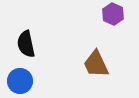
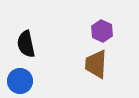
purple hexagon: moved 11 px left, 17 px down
brown trapezoid: rotated 28 degrees clockwise
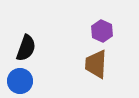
black semicircle: moved 4 px down; rotated 148 degrees counterclockwise
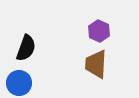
purple hexagon: moved 3 px left
blue circle: moved 1 px left, 2 px down
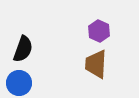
black semicircle: moved 3 px left, 1 px down
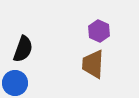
brown trapezoid: moved 3 px left
blue circle: moved 4 px left
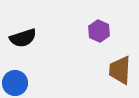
black semicircle: moved 11 px up; rotated 52 degrees clockwise
brown trapezoid: moved 27 px right, 6 px down
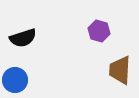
purple hexagon: rotated 10 degrees counterclockwise
blue circle: moved 3 px up
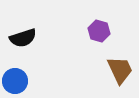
brown trapezoid: rotated 152 degrees clockwise
blue circle: moved 1 px down
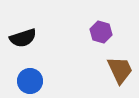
purple hexagon: moved 2 px right, 1 px down
blue circle: moved 15 px right
